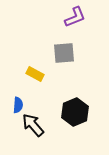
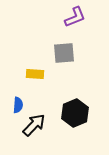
yellow rectangle: rotated 24 degrees counterclockwise
black hexagon: moved 1 px down
black arrow: moved 1 px right; rotated 85 degrees clockwise
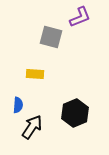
purple L-shape: moved 5 px right
gray square: moved 13 px left, 16 px up; rotated 20 degrees clockwise
black arrow: moved 2 px left, 2 px down; rotated 10 degrees counterclockwise
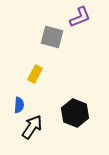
gray square: moved 1 px right
yellow rectangle: rotated 66 degrees counterclockwise
blue semicircle: moved 1 px right
black hexagon: rotated 16 degrees counterclockwise
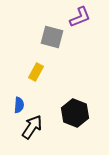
yellow rectangle: moved 1 px right, 2 px up
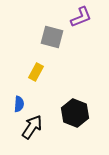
purple L-shape: moved 1 px right
blue semicircle: moved 1 px up
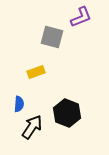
yellow rectangle: rotated 42 degrees clockwise
black hexagon: moved 8 px left
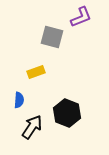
blue semicircle: moved 4 px up
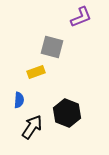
gray square: moved 10 px down
